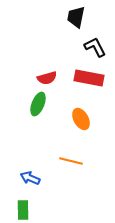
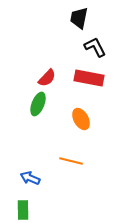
black trapezoid: moved 3 px right, 1 px down
red semicircle: rotated 30 degrees counterclockwise
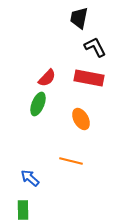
blue arrow: rotated 18 degrees clockwise
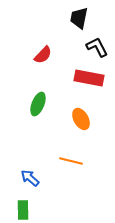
black L-shape: moved 2 px right
red semicircle: moved 4 px left, 23 px up
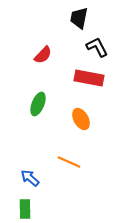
orange line: moved 2 px left, 1 px down; rotated 10 degrees clockwise
green rectangle: moved 2 px right, 1 px up
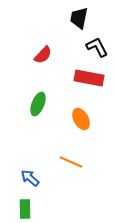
orange line: moved 2 px right
